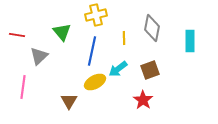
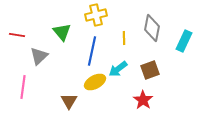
cyan rectangle: moved 6 px left; rotated 25 degrees clockwise
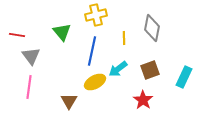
cyan rectangle: moved 36 px down
gray triangle: moved 8 px left; rotated 24 degrees counterclockwise
pink line: moved 6 px right
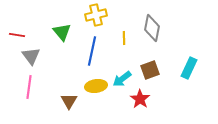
cyan arrow: moved 4 px right, 10 px down
cyan rectangle: moved 5 px right, 9 px up
yellow ellipse: moved 1 px right, 4 px down; rotated 20 degrees clockwise
red star: moved 3 px left, 1 px up
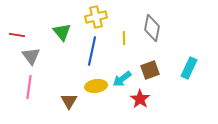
yellow cross: moved 2 px down
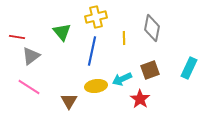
red line: moved 2 px down
gray triangle: rotated 30 degrees clockwise
cyan arrow: rotated 12 degrees clockwise
pink line: rotated 65 degrees counterclockwise
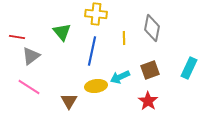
yellow cross: moved 3 px up; rotated 20 degrees clockwise
cyan arrow: moved 2 px left, 2 px up
red star: moved 8 px right, 2 px down
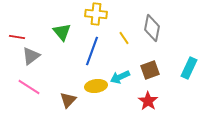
yellow line: rotated 32 degrees counterclockwise
blue line: rotated 8 degrees clockwise
brown triangle: moved 1 px left, 1 px up; rotated 12 degrees clockwise
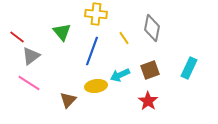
red line: rotated 28 degrees clockwise
cyan arrow: moved 2 px up
pink line: moved 4 px up
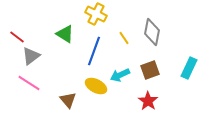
yellow cross: rotated 20 degrees clockwise
gray diamond: moved 4 px down
green triangle: moved 3 px right, 2 px down; rotated 18 degrees counterclockwise
blue line: moved 2 px right
yellow ellipse: rotated 35 degrees clockwise
brown triangle: rotated 24 degrees counterclockwise
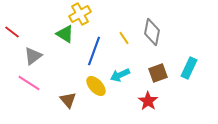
yellow cross: moved 16 px left; rotated 35 degrees clockwise
red line: moved 5 px left, 5 px up
gray triangle: moved 2 px right
brown square: moved 8 px right, 3 px down
yellow ellipse: rotated 20 degrees clockwise
